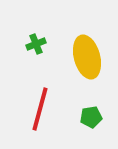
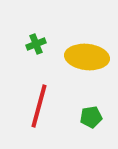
yellow ellipse: rotated 69 degrees counterclockwise
red line: moved 1 px left, 3 px up
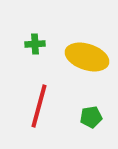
green cross: moved 1 px left; rotated 18 degrees clockwise
yellow ellipse: rotated 12 degrees clockwise
